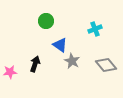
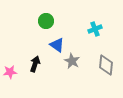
blue triangle: moved 3 px left
gray diamond: rotated 45 degrees clockwise
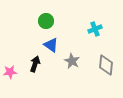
blue triangle: moved 6 px left
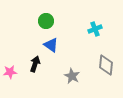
gray star: moved 15 px down
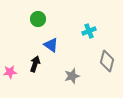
green circle: moved 8 px left, 2 px up
cyan cross: moved 6 px left, 2 px down
gray diamond: moved 1 px right, 4 px up; rotated 10 degrees clockwise
gray star: rotated 28 degrees clockwise
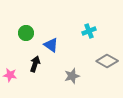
green circle: moved 12 px left, 14 px down
gray diamond: rotated 75 degrees counterclockwise
pink star: moved 3 px down; rotated 16 degrees clockwise
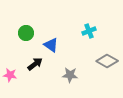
black arrow: rotated 35 degrees clockwise
gray star: moved 2 px left, 1 px up; rotated 21 degrees clockwise
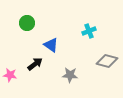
green circle: moved 1 px right, 10 px up
gray diamond: rotated 15 degrees counterclockwise
